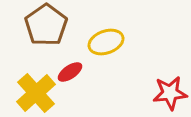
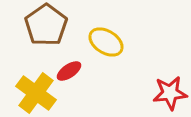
yellow ellipse: rotated 52 degrees clockwise
red ellipse: moved 1 px left, 1 px up
yellow cross: rotated 12 degrees counterclockwise
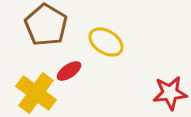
brown pentagon: rotated 6 degrees counterclockwise
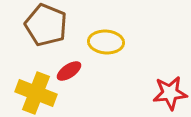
brown pentagon: rotated 9 degrees counterclockwise
yellow ellipse: rotated 28 degrees counterclockwise
yellow cross: rotated 15 degrees counterclockwise
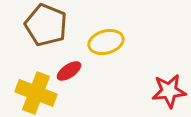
yellow ellipse: rotated 20 degrees counterclockwise
red star: moved 1 px left, 2 px up
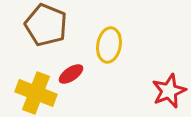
yellow ellipse: moved 3 px right, 3 px down; rotated 64 degrees counterclockwise
red ellipse: moved 2 px right, 3 px down
red star: rotated 16 degrees counterclockwise
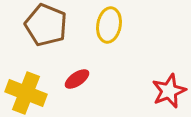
yellow ellipse: moved 20 px up
red ellipse: moved 6 px right, 5 px down
yellow cross: moved 10 px left
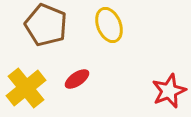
yellow ellipse: rotated 32 degrees counterclockwise
yellow cross: moved 5 px up; rotated 30 degrees clockwise
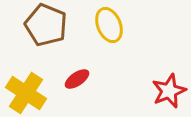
yellow cross: moved 5 px down; rotated 18 degrees counterclockwise
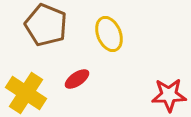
yellow ellipse: moved 9 px down
red star: moved 4 px down; rotated 20 degrees clockwise
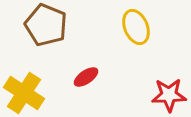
yellow ellipse: moved 27 px right, 7 px up
red ellipse: moved 9 px right, 2 px up
yellow cross: moved 2 px left
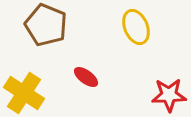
red ellipse: rotated 70 degrees clockwise
